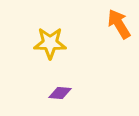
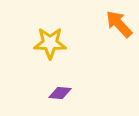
orange arrow: rotated 12 degrees counterclockwise
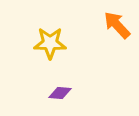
orange arrow: moved 2 px left, 1 px down
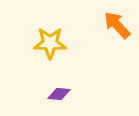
purple diamond: moved 1 px left, 1 px down
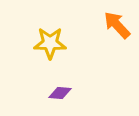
purple diamond: moved 1 px right, 1 px up
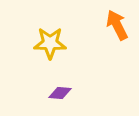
orange arrow: rotated 16 degrees clockwise
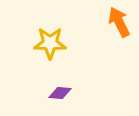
orange arrow: moved 2 px right, 3 px up
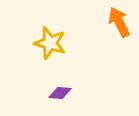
yellow star: rotated 16 degrees clockwise
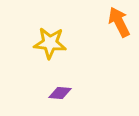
yellow star: rotated 12 degrees counterclockwise
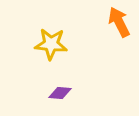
yellow star: moved 1 px right, 1 px down
